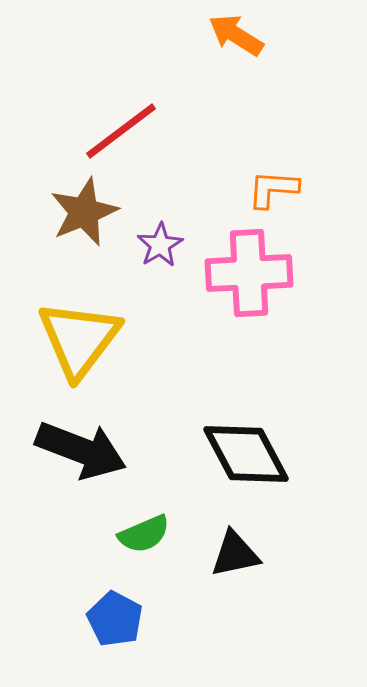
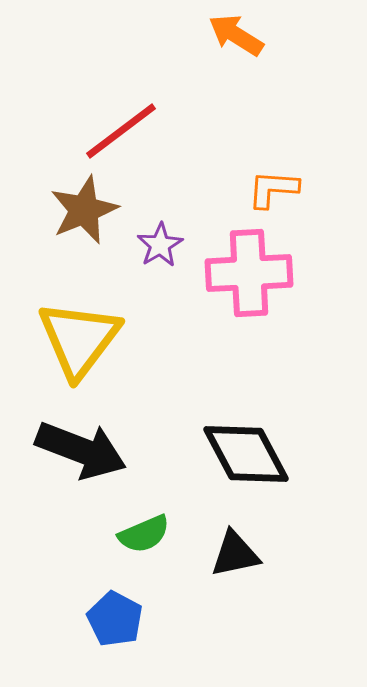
brown star: moved 2 px up
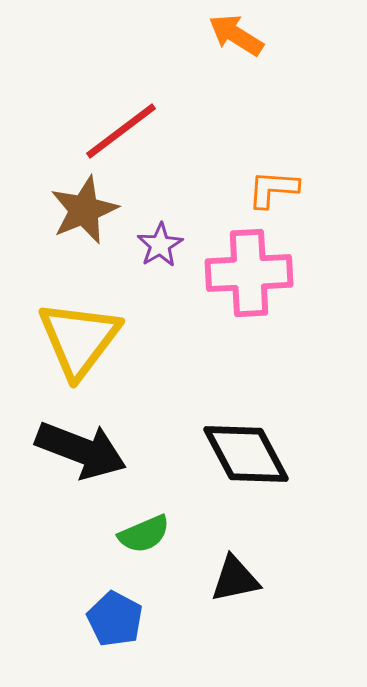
black triangle: moved 25 px down
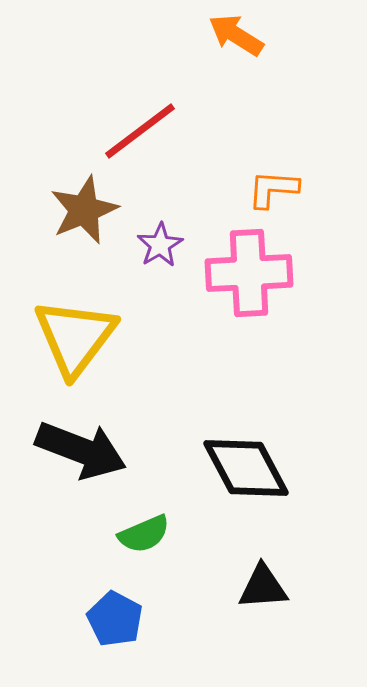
red line: moved 19 px right
yellow triangle: moved 4 px left, 2 px up
black diamond: moved 14 px down
black triangle: moved 28 px right, 8 px down; rotated 8 degrees clockwise
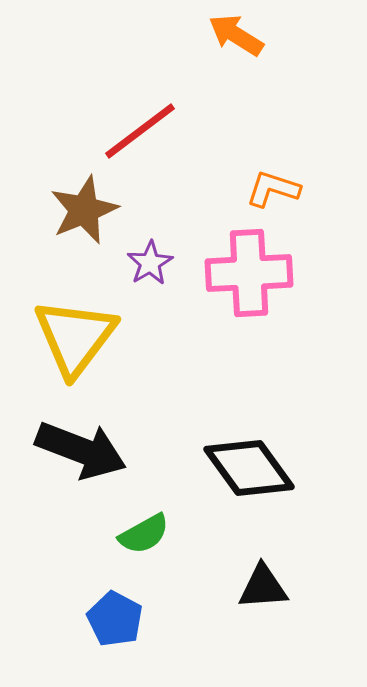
orange L-shape: rotated 14 degrees clockwise
purple star: moved 10 px left, 18 px down
black diamond: moved 3 px right; rotated 8 degrees counterclockwise
green semicircle: rotated 6 degrees counterclockwise
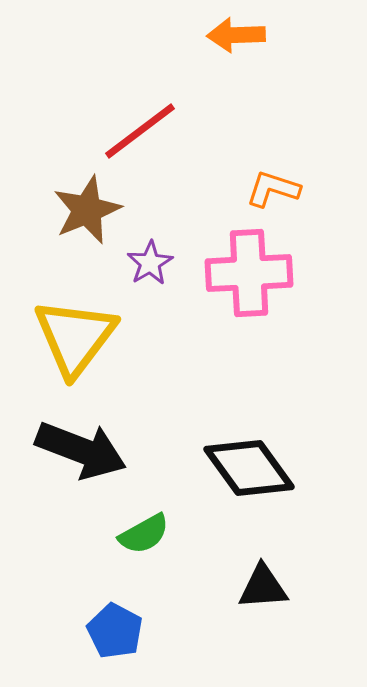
orange arrow: rotated 34 degrees counterclockwise
brown star: moved 3 px right
blue pentagon: moved 12 px down
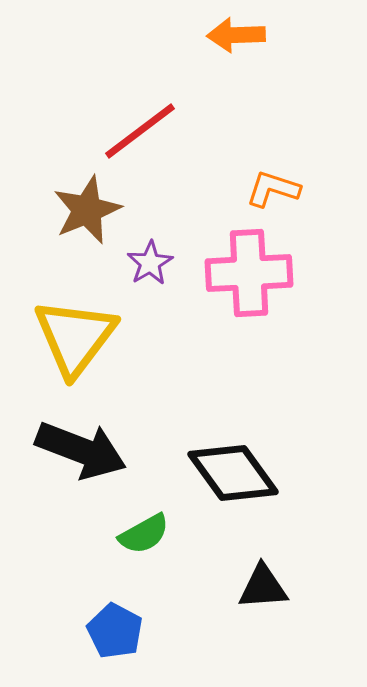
black diamond: moved 16 px left, 5 px down
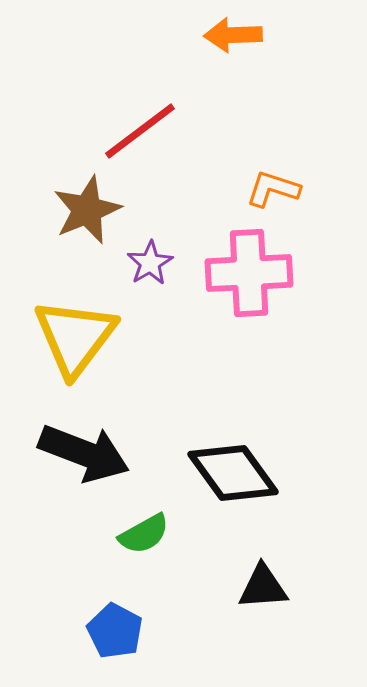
orange arrow: moved 3 px left
black arrow: moved 3 px right, 3 px down
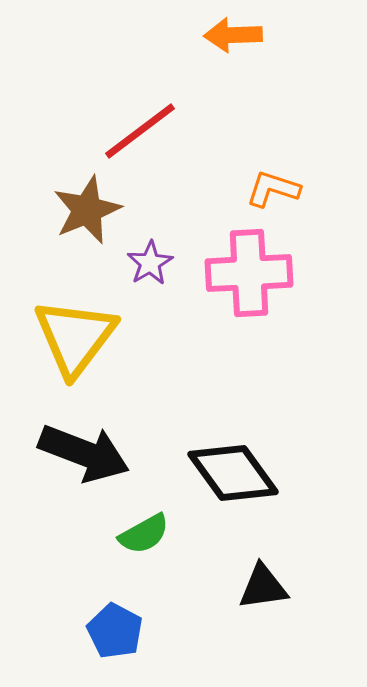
black triangle: rotated 4 degrees counterclockwise
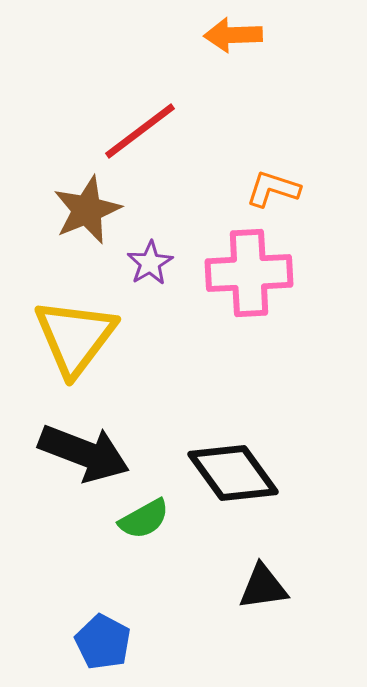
green semicircle: moved 15 px up
blue pentagon: moved 12 px left, 11 px down
